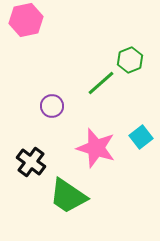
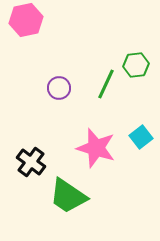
green hexagon: moved 6 px right, 5 px down; rotated 15 degrees clockwise
green line: moved 5 px right, 1 px down; rotated 24 degrees counterclockwise
purple circle: moved 7 px right, 18 px up
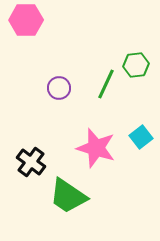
pink hexagon: rotated 12 degrees clockwise
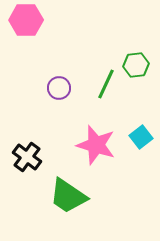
pink star: moved 3 px up
black cross: moved 4 px left, 5 px up
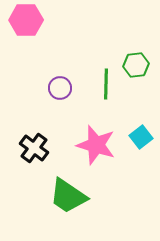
green line: rotated 24 degrees counterclockwise
purple circle: moved 1 px right
black cross: moved 7 px right, 9 px up
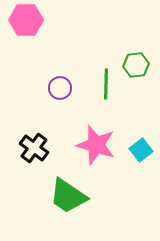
cyan square: moved 13 px down
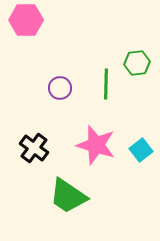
green hexagon: moved 1 px right, 2 px up
